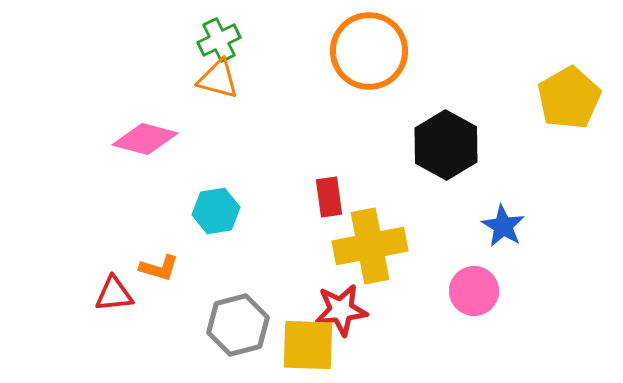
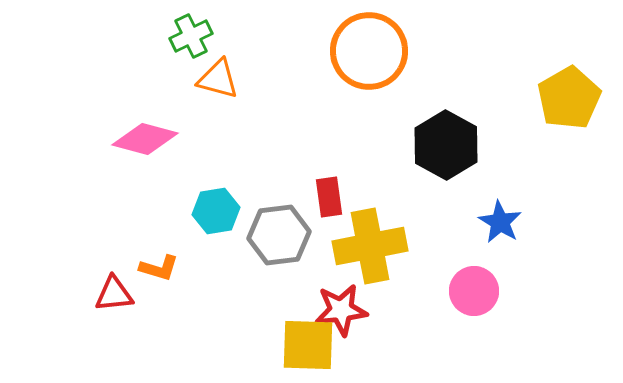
green cross: moved 28 px left, 4 px up
blue star: moved 3 px left, 4 px up
gray hexagon: moved 41 px right, 90 px up; rotated 8 degrees clockwise
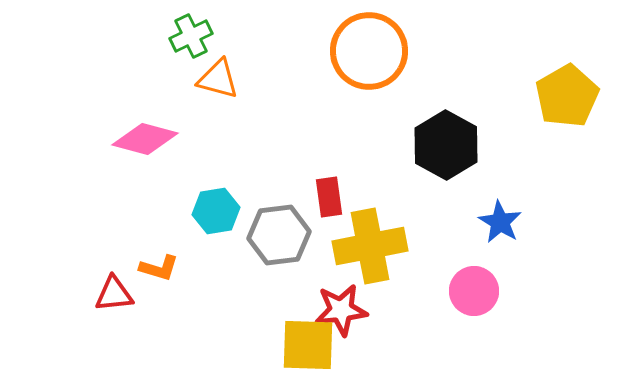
yellow pentagon: moved 2 px left, 2 px up
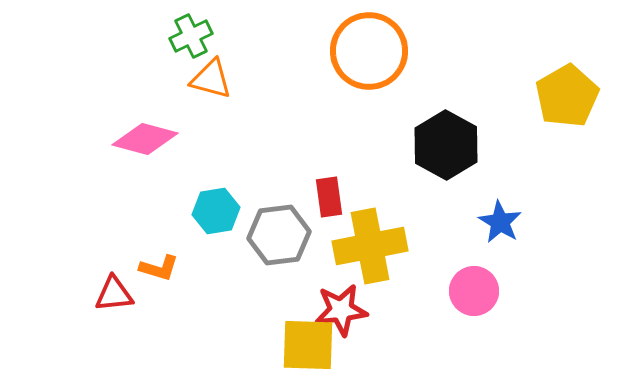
orange triangle: moved 7 px left
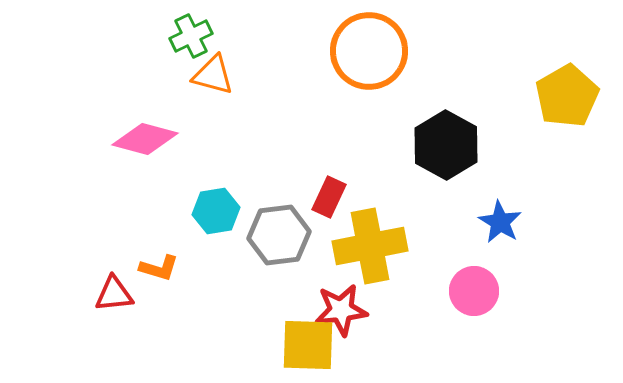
orange triangle: moved 2 px right, 4 px up
red rectangle: rotated 33 degrees clockwise
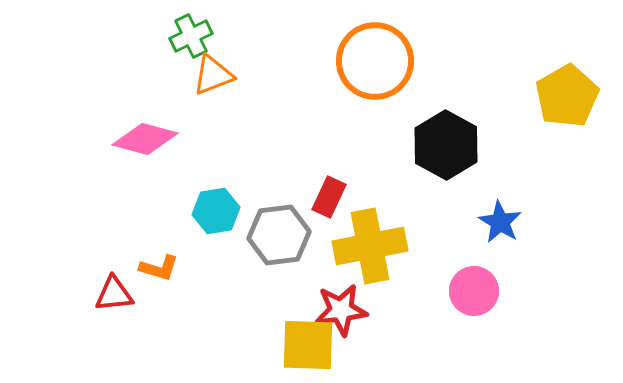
orange circle: moved 6 px right, 10 px down
orange triangle: rotated 36 degrees counterclockwise
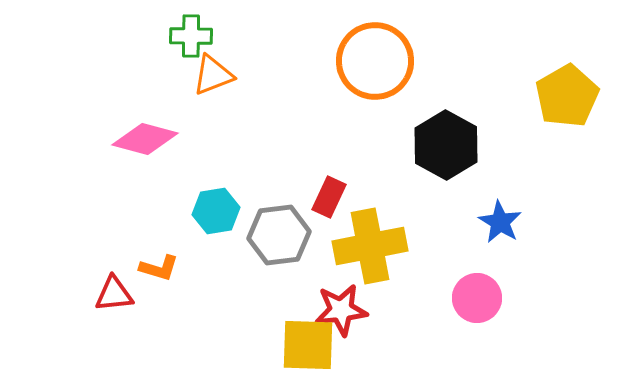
green cross: rotated 27 degrees clockwise
pink circle: moved 3 px right, 7 px down
